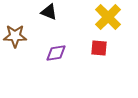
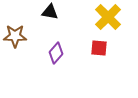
black triangle: moved 1 px right; rotated 12 degrees counterclockwise
purple diamond: rotated 40 degrees counterclockwise
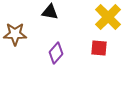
brown star: moved 2 px up
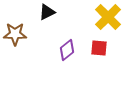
black triangle: moved 3 px left; rotated 36 degrees counterclockwise
purple diamond: moved 11 px right, 3 px up; rotated 10 degrees clockwise
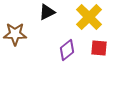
yellow cross: moved 19 px left
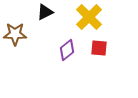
black triangle: moved 2 px left
